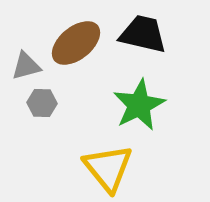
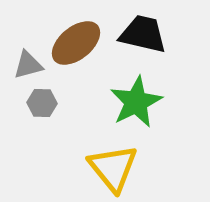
gray triangle: moved 2 px right, 1 px up
green star: moved 3 px left, 3 px up
yellow triangle: moved 5 px right
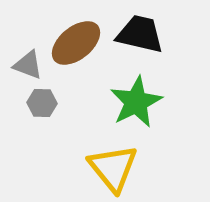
black trapezoid: moved 3 px left
gray triangle: rotated 36 degrees clockwise
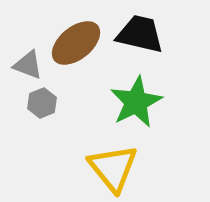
gray hexagon: rotated 24 degrees counterclockwise
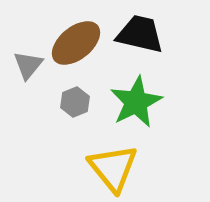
gray triangle: rotated 48 degrees clockwise
gray hexagon: moved 33 px right, 1 px up
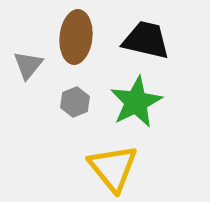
black trapezoid: moved 6 px right, 6 px down
brown ellipse: moved 6 px up; rotated 45 degrees counterclockwise
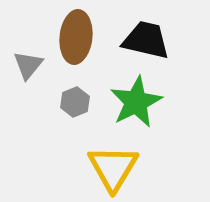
yellow triangle: rotated 10 degrees clockwise
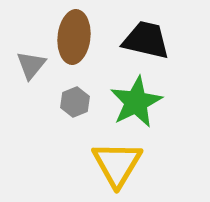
brown ellipse: moved 2 px left
gray triangle: moved 3 px right
yellow triangle: moved 4 px right, 4 px up
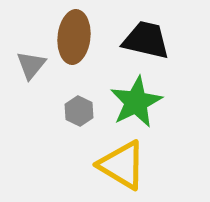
gray hexagon: moved 4 px right, 9 px down; rotated 12 degrees counterclockwise
yellow triangle: moved 5 px right, 1 px down; rotated 30 degrees counterclockwise
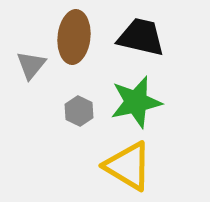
black trapezoid: moved 5 px left, 3 px up
green star: rotated 14 degrees clockwise
yellow triangle: moved 6 px right, 1 px down
